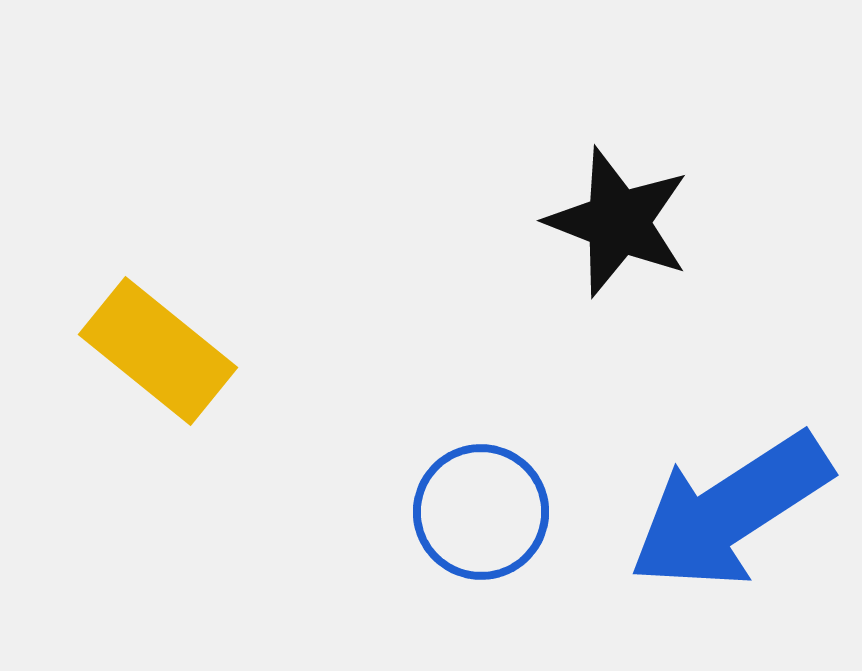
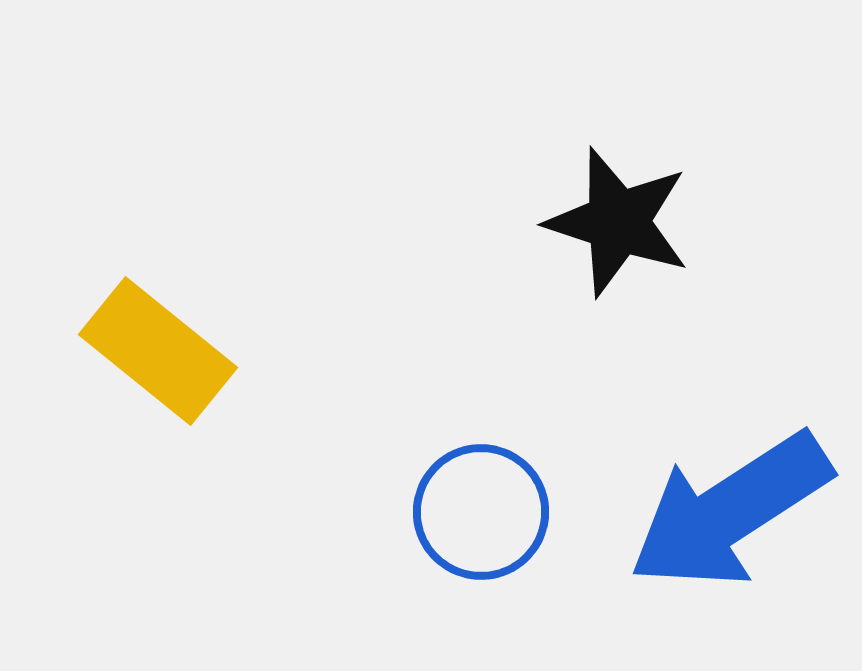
black star: rotated 3 degrees counterclockwise
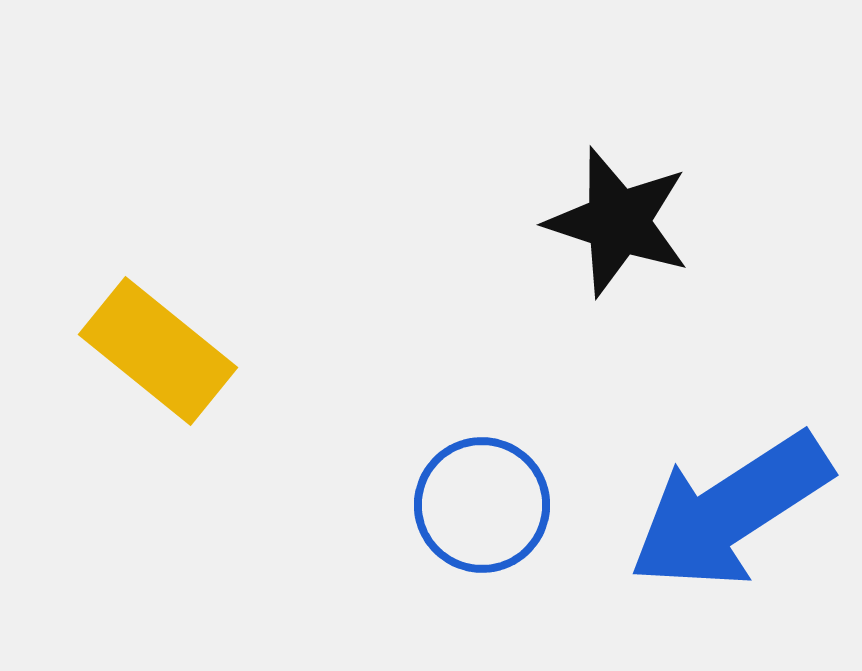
blue circle: moved 1 px right, 7 px up
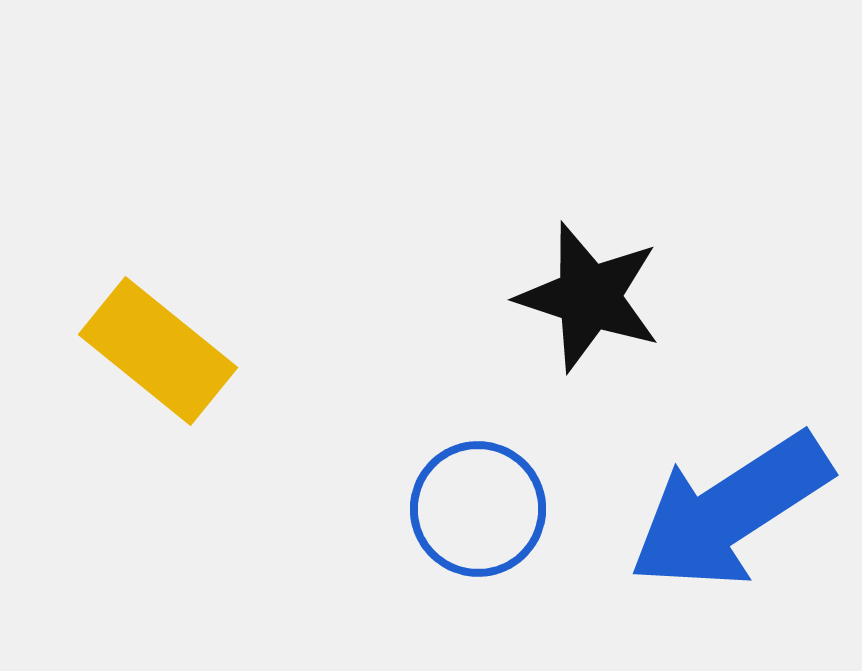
black star: moved 29 px left, 75 px down
blue circle: moved 4 px left, 4 px down
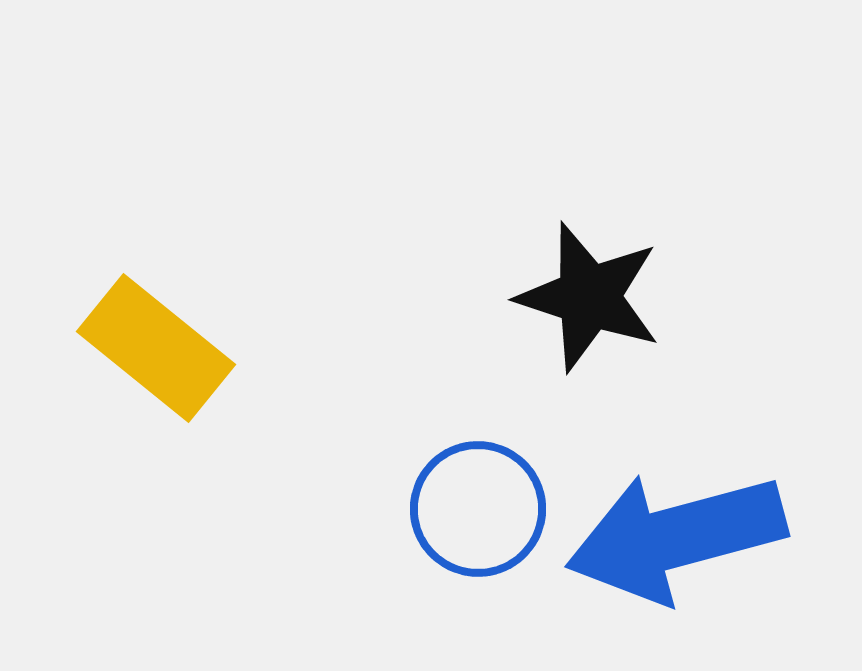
yellow rectangle: moved 2 px left, 3 px up
blue arrow: moved 54 px left, 26 px down; rotated 18 degrees clockwise
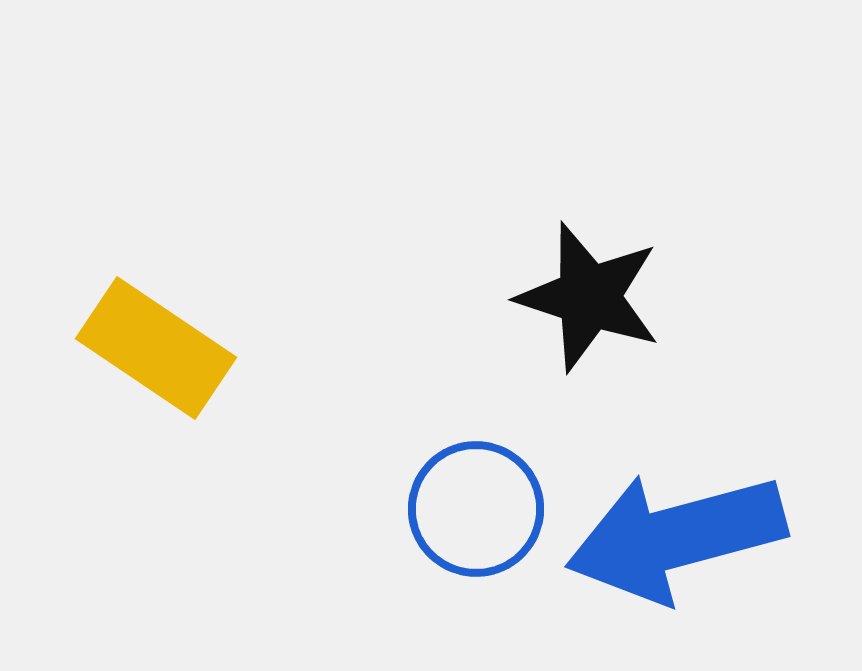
yellow rectangle: rotated 5 degrees counterclockwise
blue circle: moved 2 px left
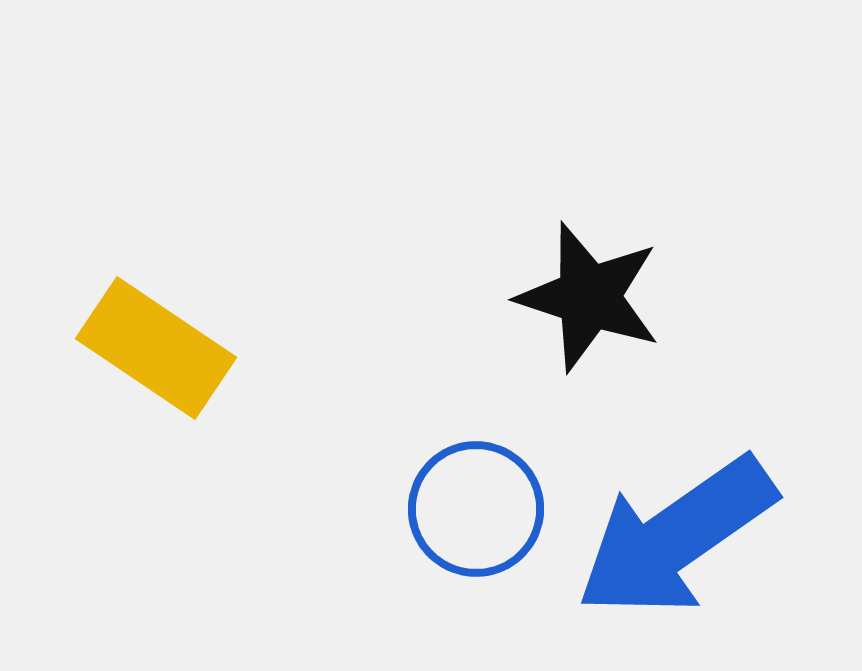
blue arrow: rotated 20 degrees counterclockwise
